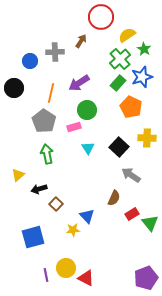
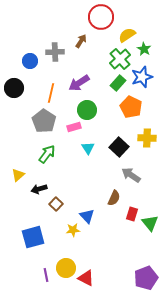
green arrow: rotated 48 degrees clockwise
red rectangle: rotated 40 degrees counterclockwise
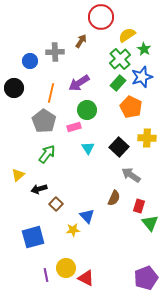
red rectangle: moved 7 px right, 8 px up
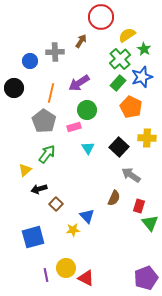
yellow triangle: moved 7 px right, 5 px up
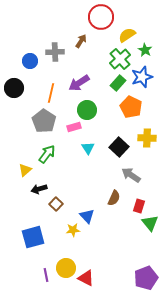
green star: moved 1 px right, 1 px down
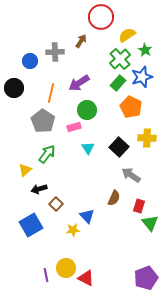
gray pentagon: moved 1 px left
blue square: moved 2 px left, 12 px up; rotated 15 degrees counterclockwise
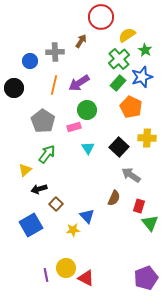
green cross: moved 1 px left
orange line: moved 3 px right, 8 px up
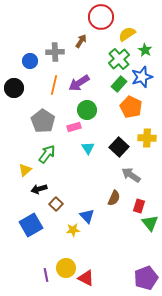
yellow semicircle: moved 1 px up
green rectangle: moved 1 px right, 1 px down
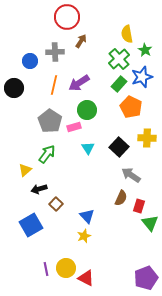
red circle: moved 34 px left
yellow semicircle: rotated 66 degrees counterclockwise
gray pentagon: moved 7 px right
brown semicircle: moved 7 px right
yellow star: moved 11 px right, 6 px down; rotated 16 degrees counterclockwise
purple line: moved 6 px up
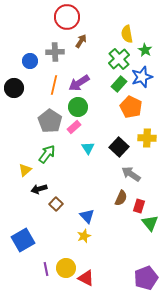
green circle: moved 9 px left, 3 px up
pink rectangle: rotated 24 degrees counterclockwise
gray arrow: moved 1 px up
blue square: moved 8 px left, 15 px down
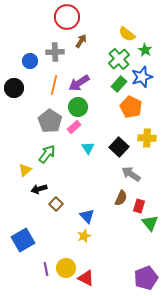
yellow semicircle: rotated 42 degrees counterclockwise
